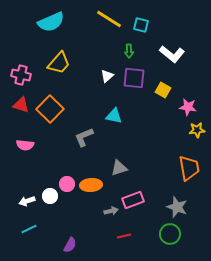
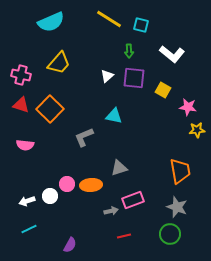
orange trapezoid: moved 9 px left, 3 px down
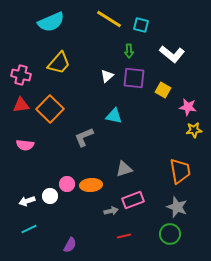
red triangle: rotated 24 degrees counterclockwise
yellow star: moved 3 px left
gray triangle: moved 5 px right, 1 px down
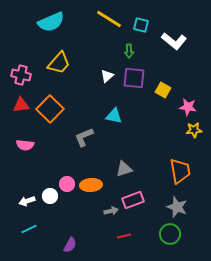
white L-shape: moved 2 px right, 13 px up
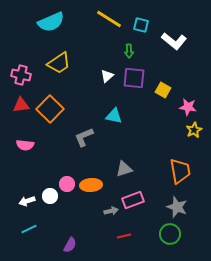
yellow trapezoid: rotated 15 degrees clockwise
yellow star: rotated 21 degrees counterclockwise
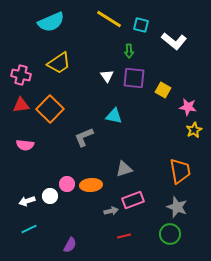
white triangle: rotated 24 degrees counterclockwise
